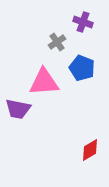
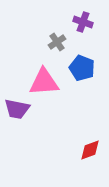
purple trapezoid: moved 1 px left
red diamond: rotated 10 degrees clockwise
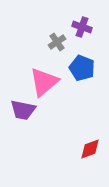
purple cross: moved 1 px left, 5 px down
pink triangle: rotated 36 degrees counterclockwise
purple trapezoid: moved 6 px right, 1 px down
red diamond: moved 1 px up
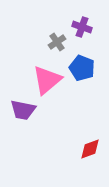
pink triangle: moved 3 px right, 2 px up
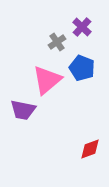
purple cross: rotated 24 degrees clockwise
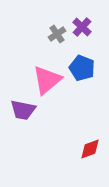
gray cross: moved 8 px up
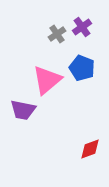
purple cross: rotated 12 degrees clockwise
